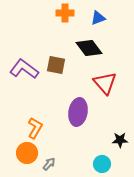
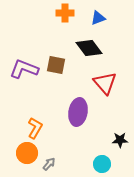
purple L-shape: rotated 16 degrees counterclockwise
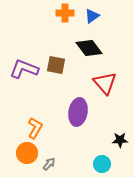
blue triangle: moved 6 px left, 2 px up; rotated 14 degrees counterclockwise
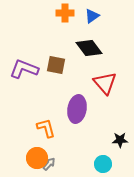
purple ellipse: moved 1 px left, 3 px up
orange L-shape: moved 11 px right; rotated 45 degrees counterclockwise
orange circle: moved 10 px right, 5 px down
cyan circle: moved 1 px right
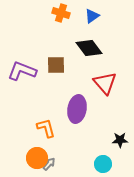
orange cross: moved 4 px left; rotated 18 degrees clockwise
brown square: rotated 12 degrees counterclockwise
purple L-shape: moved 2 px left, 2 px down
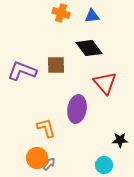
blue triangle: rotated 28 degrees clockwise
cyan circle: moved 1 px right, 1 px down
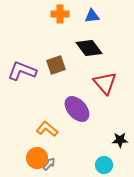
orange cross: moved 1 px left, 1 px down; rotated 18 degrees counterclockwise
brown square: rotated 18 degrees counterclockwise
purple ellipse: rotated 52 degrees counterclockwise
orange L-shape: moved 1 px right, 1 px down; rotated 35 degrees counterclockwise
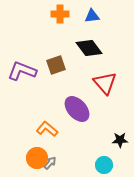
gray arrow: moved 1 px right, 1 px up
